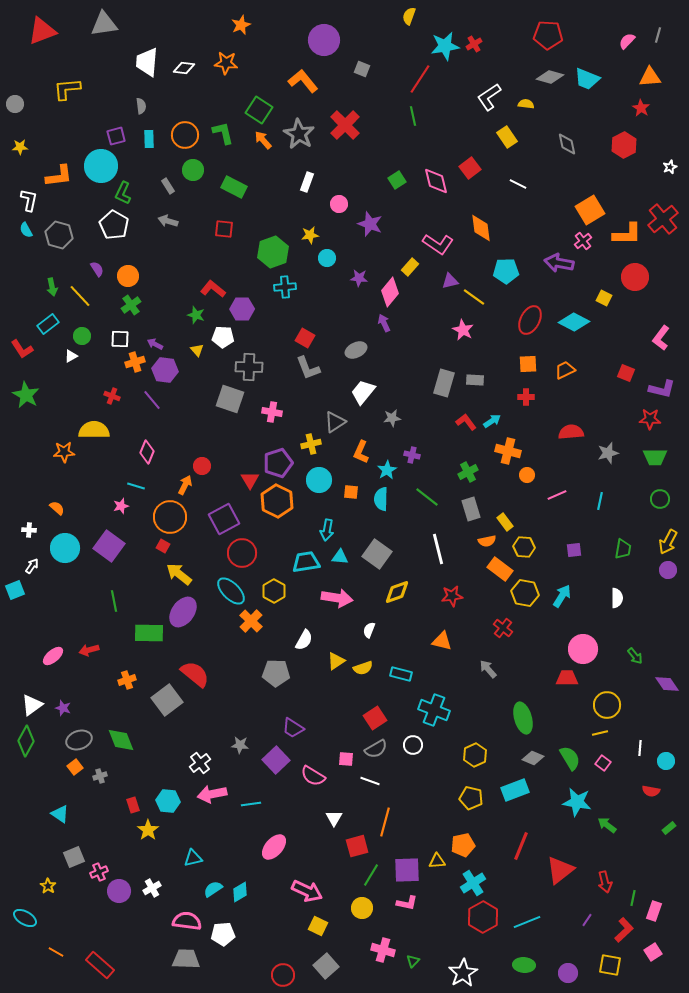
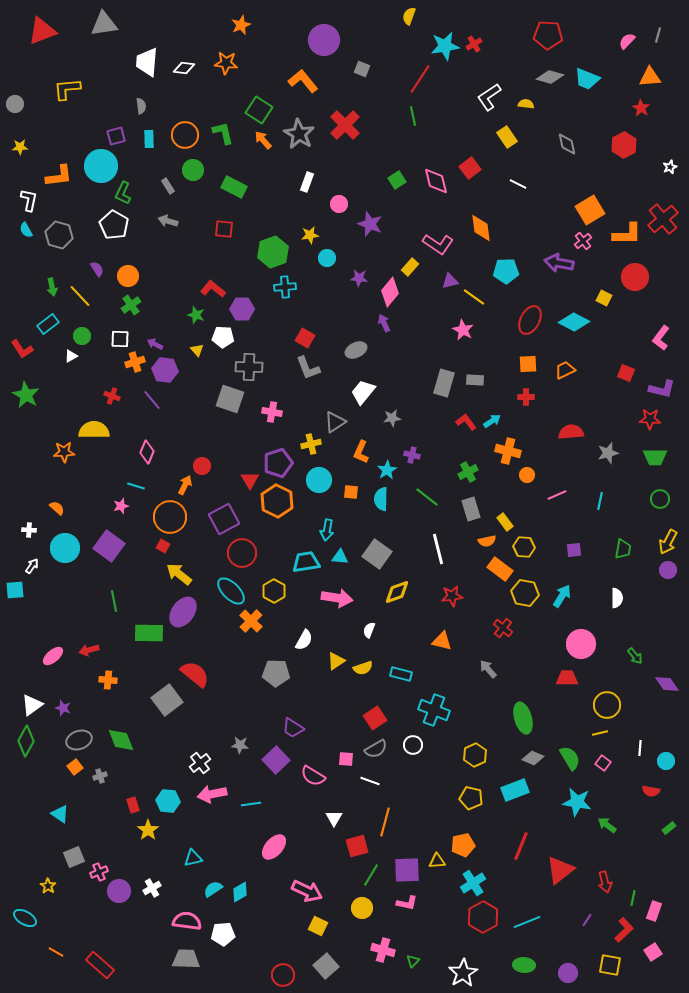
cyan square at (15, 590): rotated 18 degrees clockwise
pink circle at (583, 649): moved 2 px left, 5 px up
orange cross at (127, 680): moved 19 px left; rotated 24 degrees clockwise
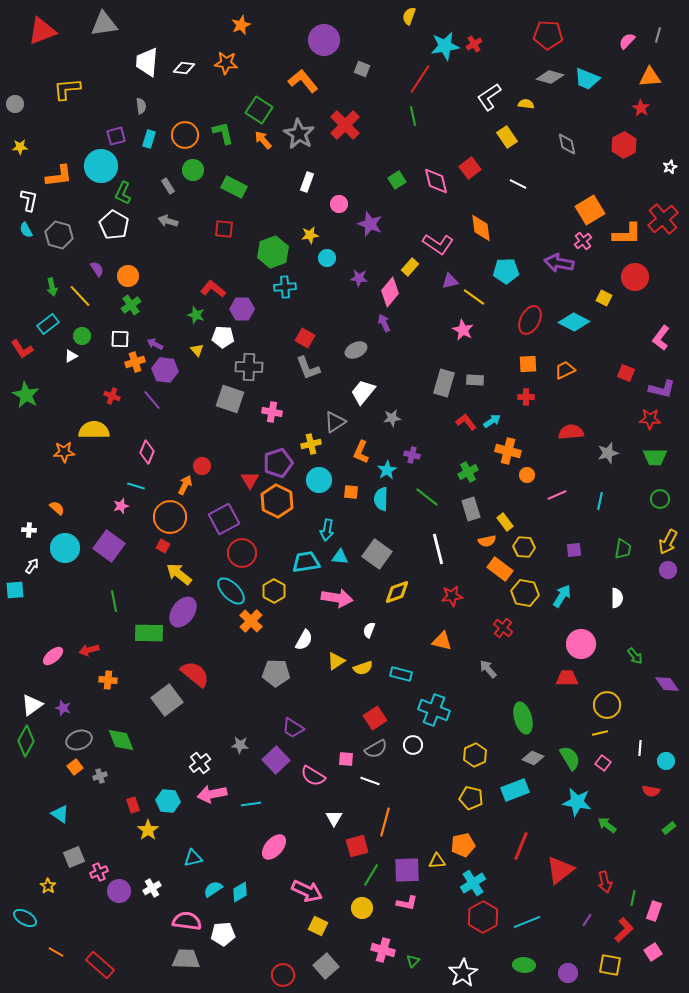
cyan rectangle at (149, 139): rotated 18 degrees clockwise
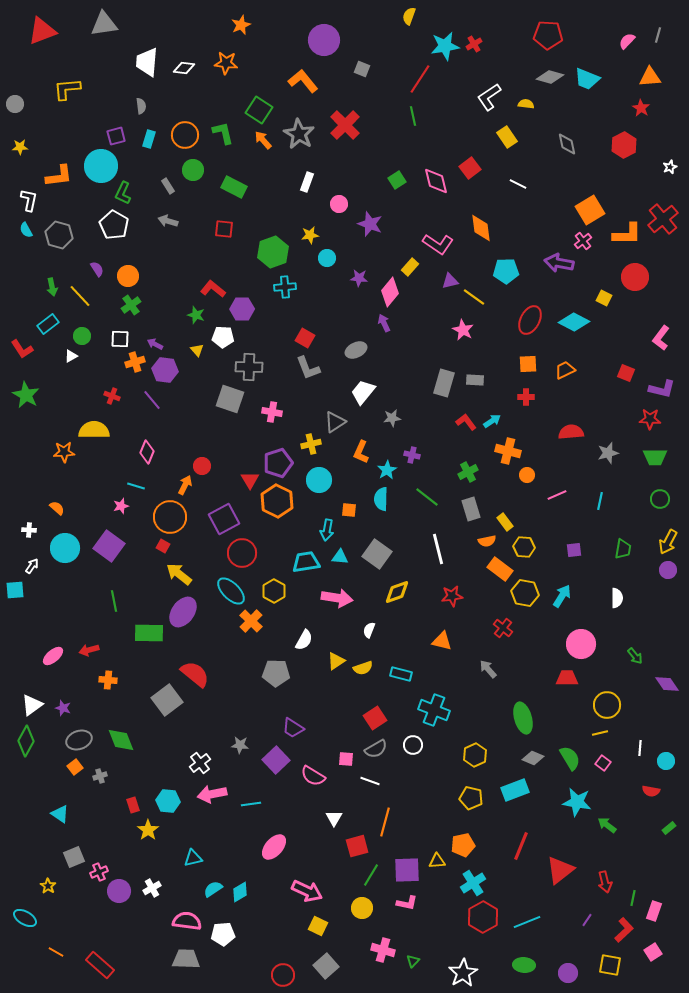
orange square at (351, 492): moved 2 px left, 18 px down
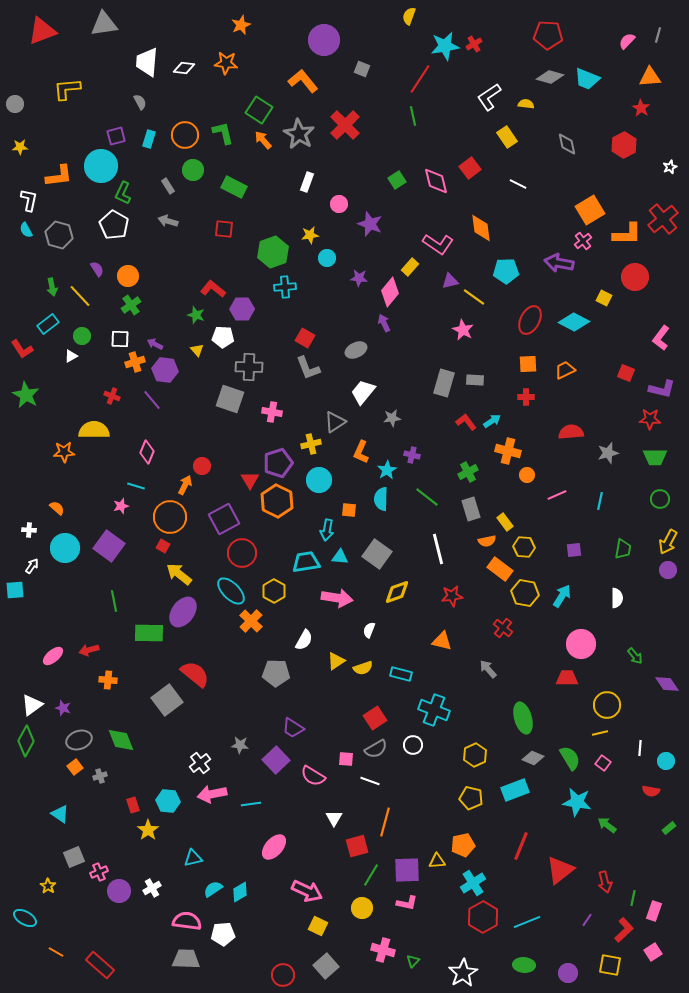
gray semicircle at (141, 106): moved 1 px left, 4 px up; rotated 21 degrees counterclockwise
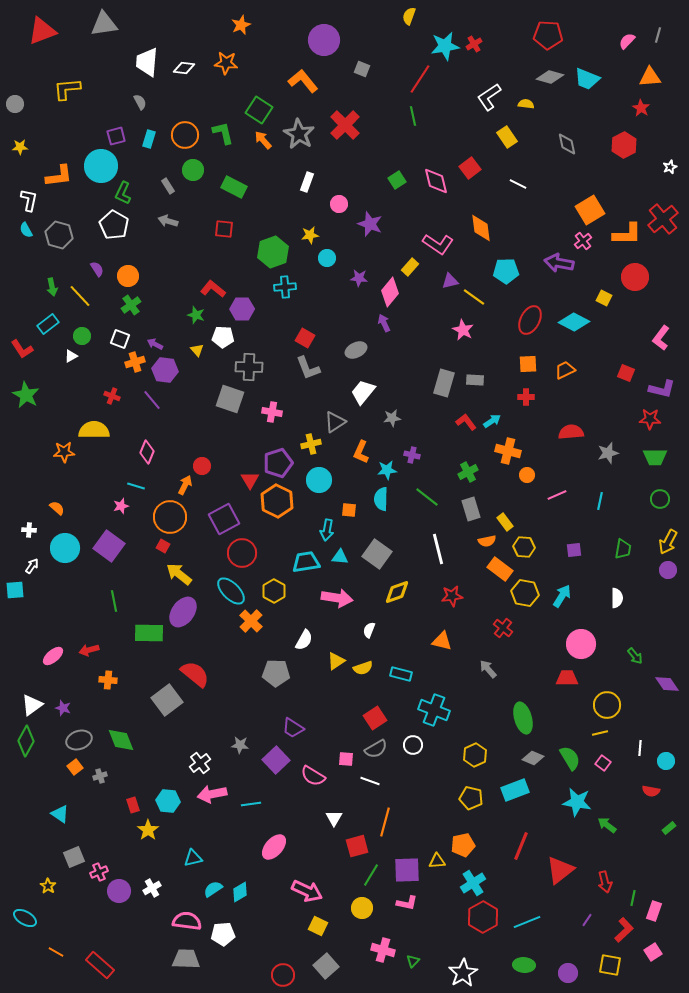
white square at (120, 339): rotated 18 degrees clockwise
cyan star at (387, 470): rotated 24 degrees clockwise
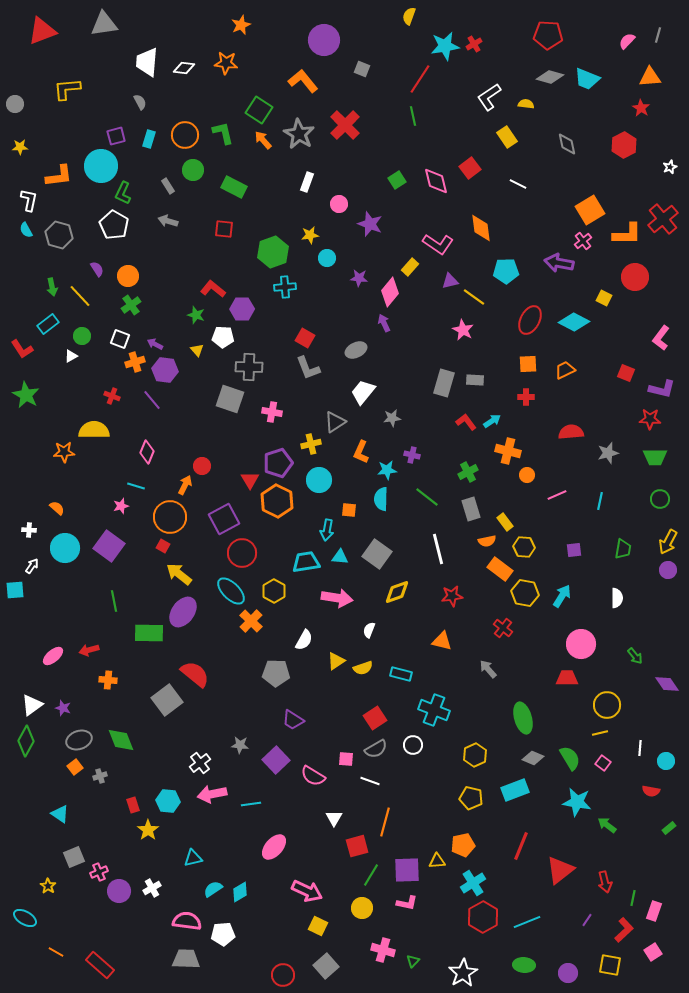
purple trapezoid at (293, 728): moved 8 px up
